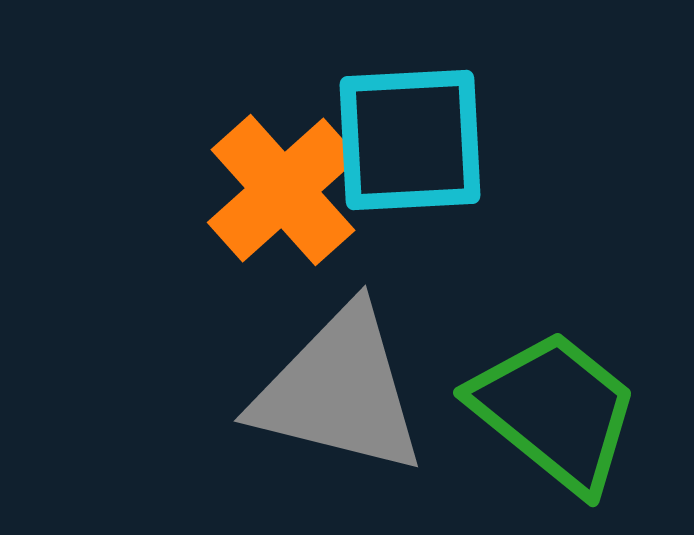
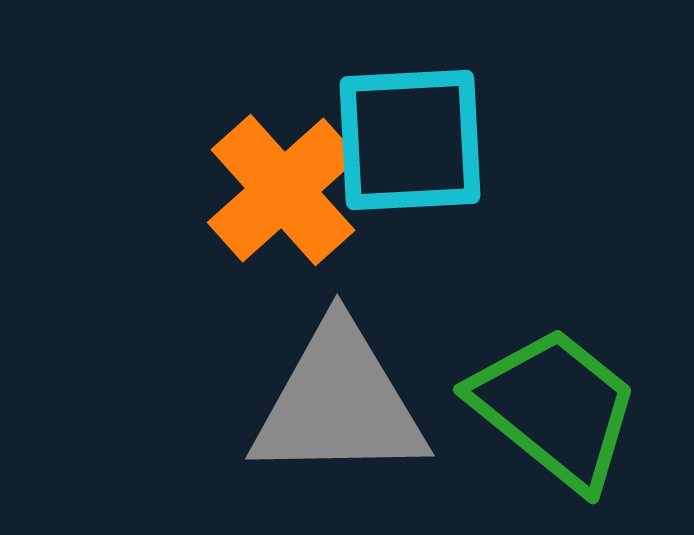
gray triangle: moved 12 px down; rotated 15 degrees counterclockwise
green trapezoid: moved 3 px up
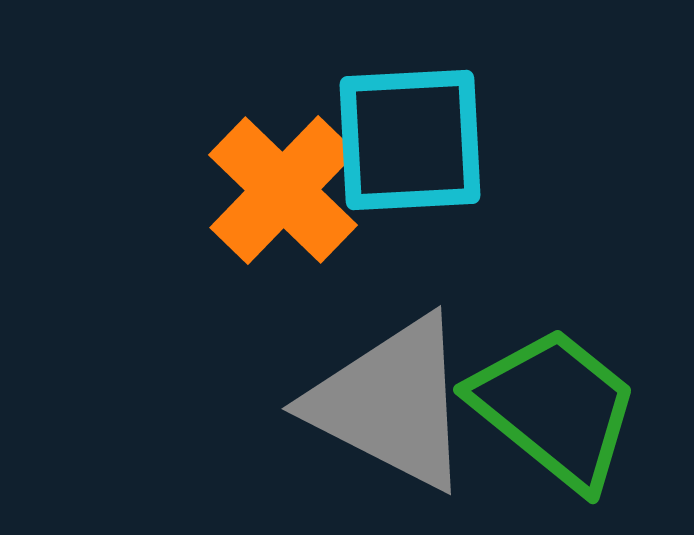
orange cross: rotated 4 degrees counterclockwise
gray triangle: moved 52 px right; rotated 28 degrees clockwise
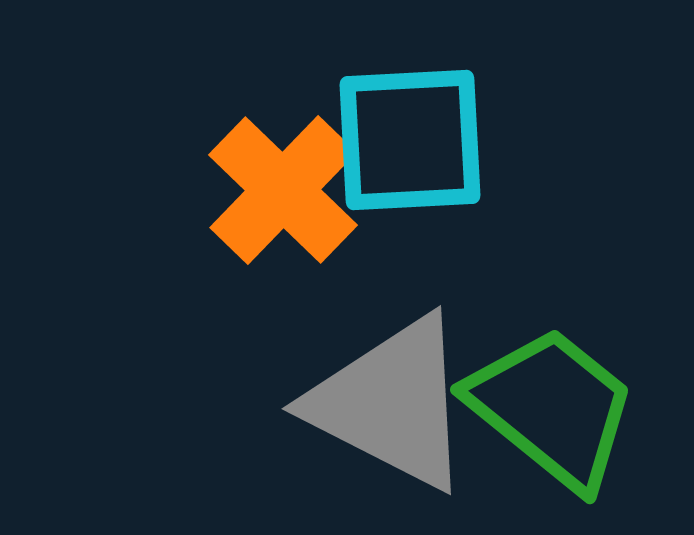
green trapezoid: moved 3 px left
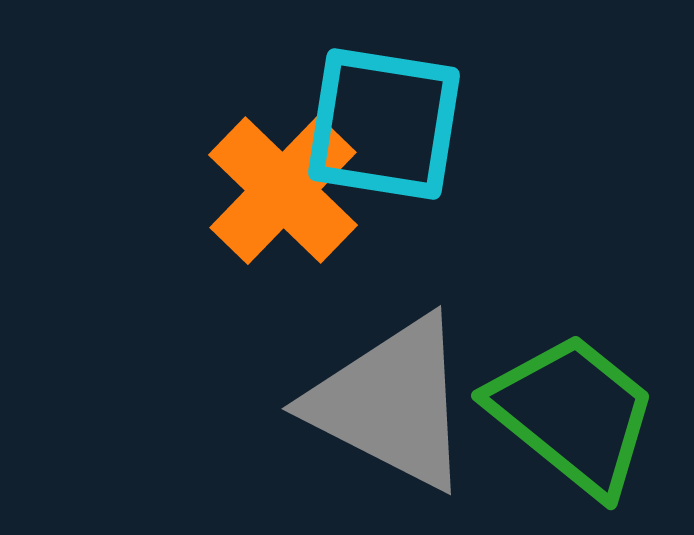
cyan square: moved 26 px left, 16 px up; rotated 12 degrees clockwise
green trapezoid: moved 21 px right, 6 px down
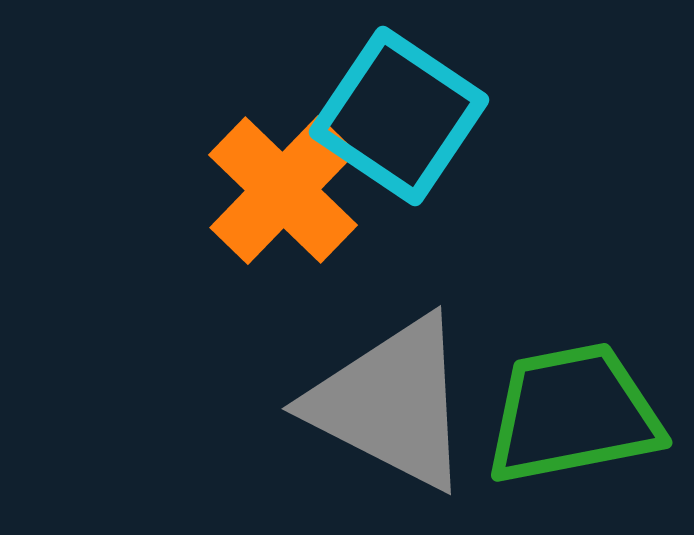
cyan square: moved 15 px right, 8 px up; rotated 25 degrees clockwise
green trapezoid: rotated 50 degrees counterclockwise
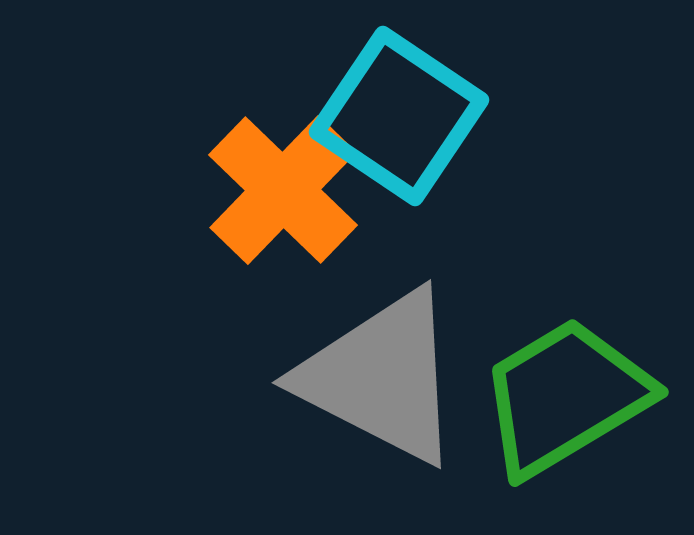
gray triangle: moved 10 px left, 26 px up
green trapezoid: moved 8 px left, 17 px up; rotated 20 degrees counterclockwise
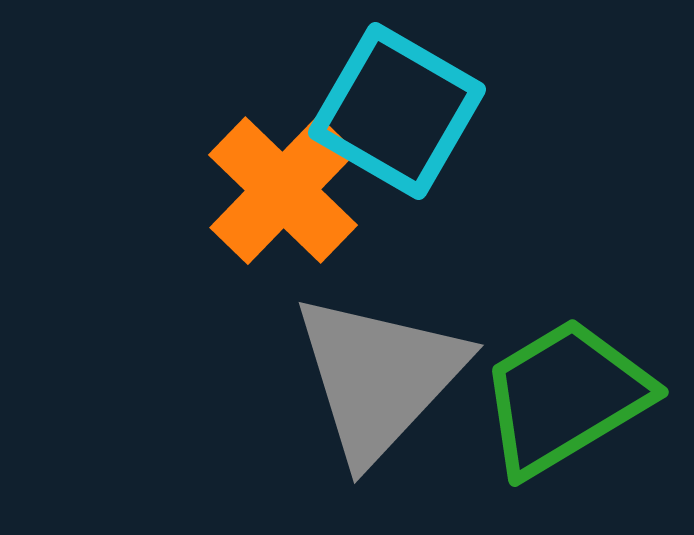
cyan square: moved 2 px left, 5 px up; rotated 4 degrees counterclockwise
gray triangle: moved 2 px left; rotated 46 degrees clockwise
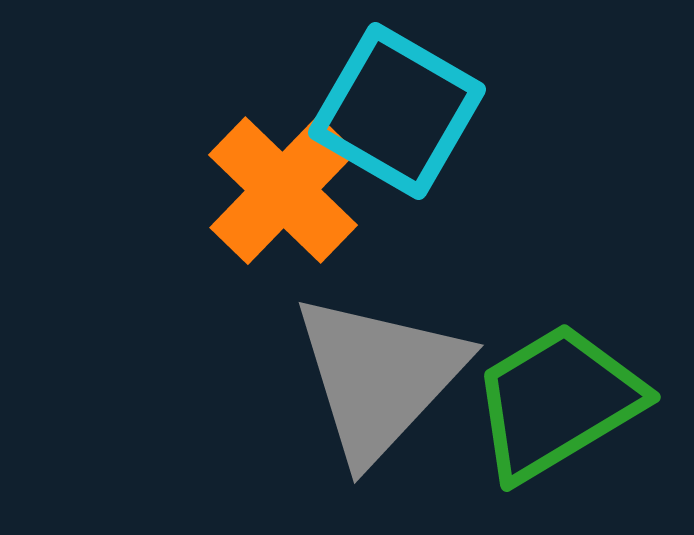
green trapezoid: moved 8 px left, 5 px down
